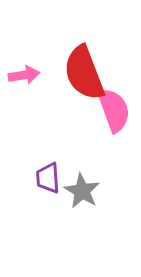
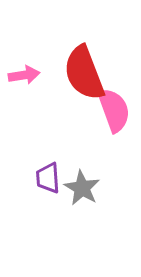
gray star: moved 3 px up
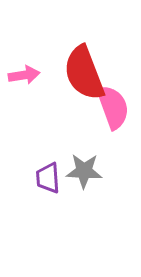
pink semicircle: moved 1 px left, 3 px up
gray star: moved 2 px right, 17 px up; rotated 27 degrees counterclockwise
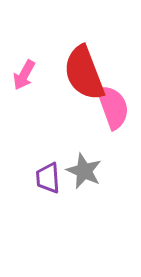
pink arrow: rotated 128 degrees clockwise
gray star: rotated 21 degrees clockwise
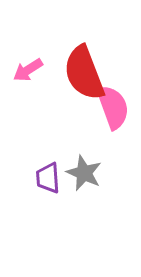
pink arrow: moved 4 px right, 5 px up; rotated 28 degrees clockwise
gray star: moved 2 px down
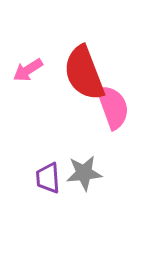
gray star: rotated 30 degrees counterclockwise
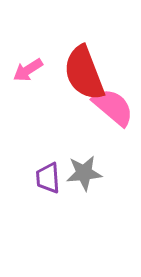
pink semicircle: rotated 30 degrees counterclockwise
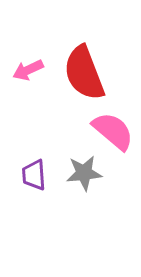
pink arrow: rotated 8 degrees clockwise
pink semicircle: moved 24 px down
purple trapezoid: moved 14 px left, 3 px up
